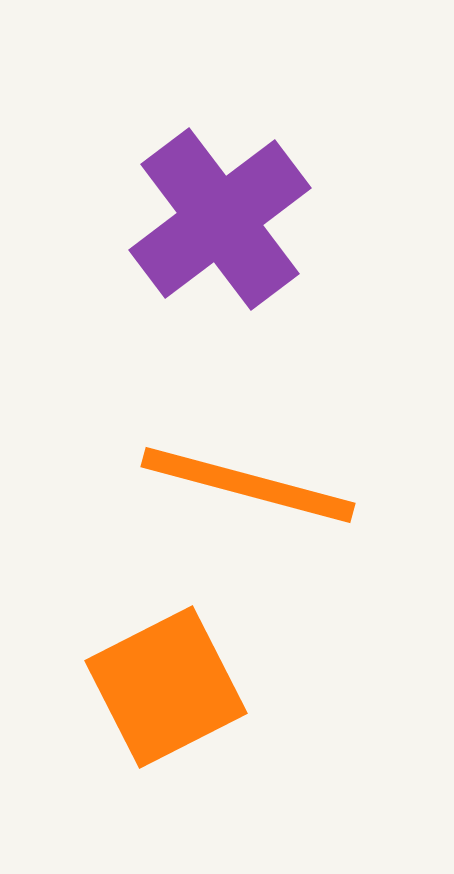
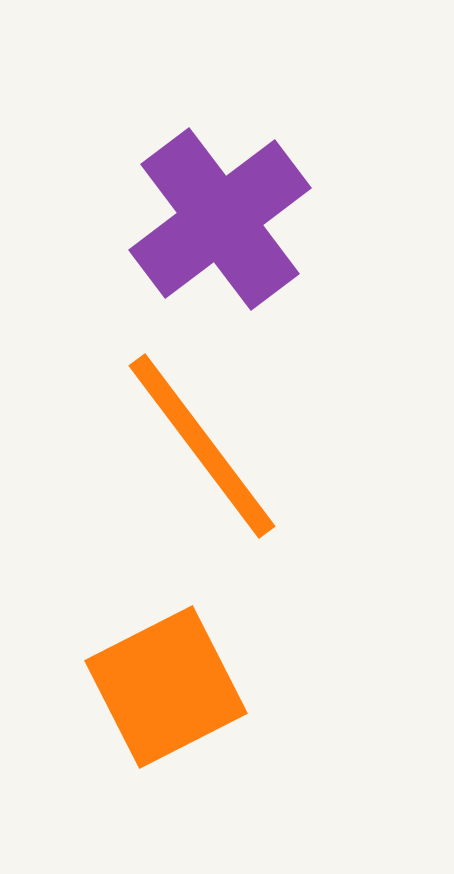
orange line: moved 46 px left, 39 px up; rotated 38 degrees clockwise
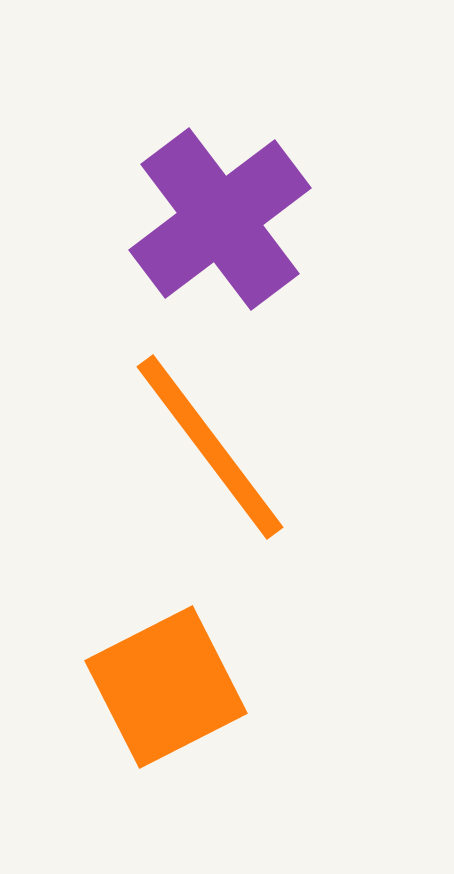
orange line: moved 8 px right, 1 px down
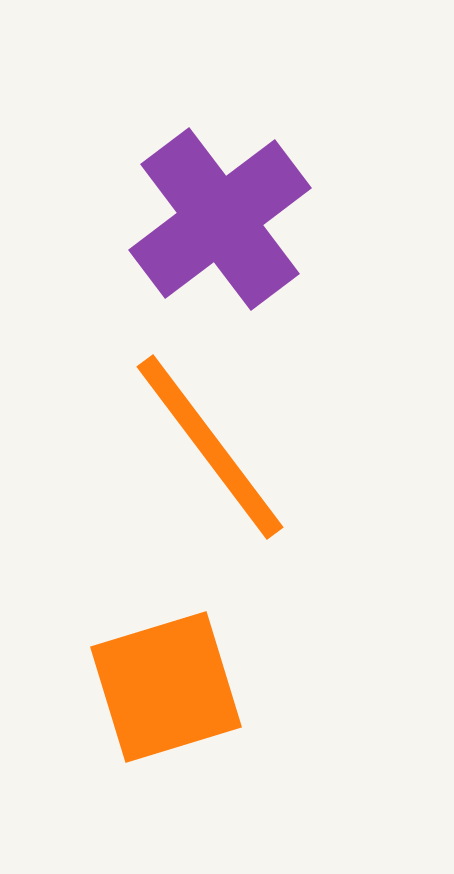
orange square: rotated 10 degrees clockwise
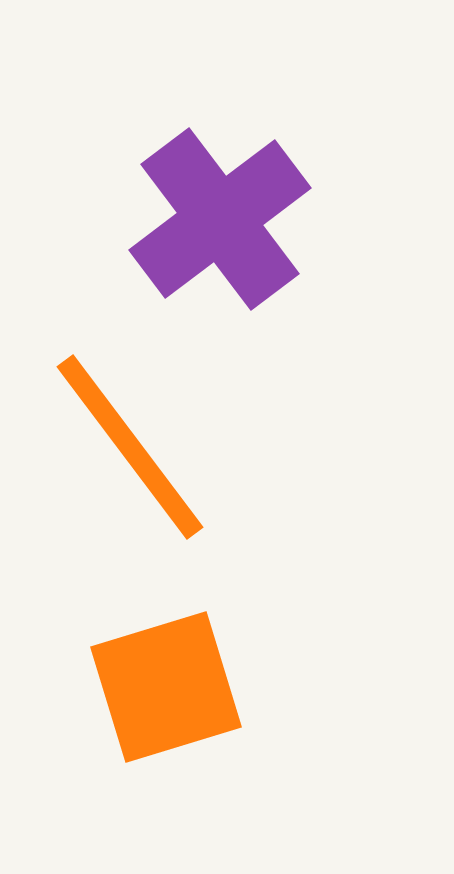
orange line: moved 80 px left
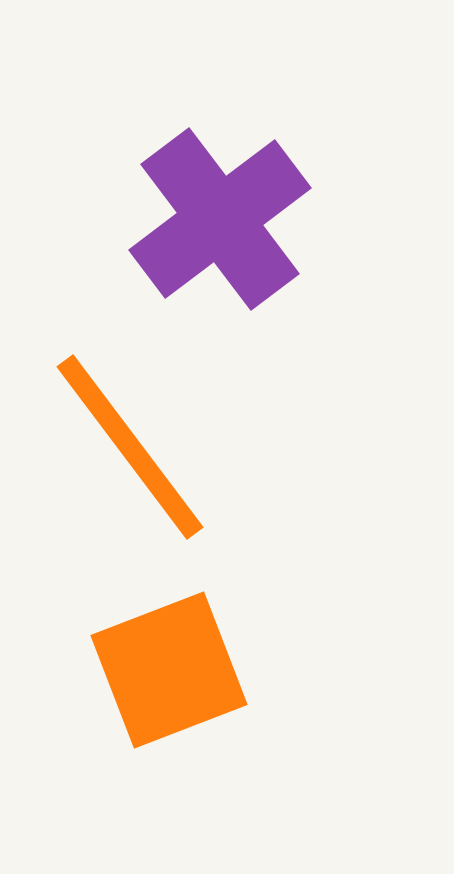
orange square: moved 3 px right, 17 px up; rotated 4 degrees counterclockwise
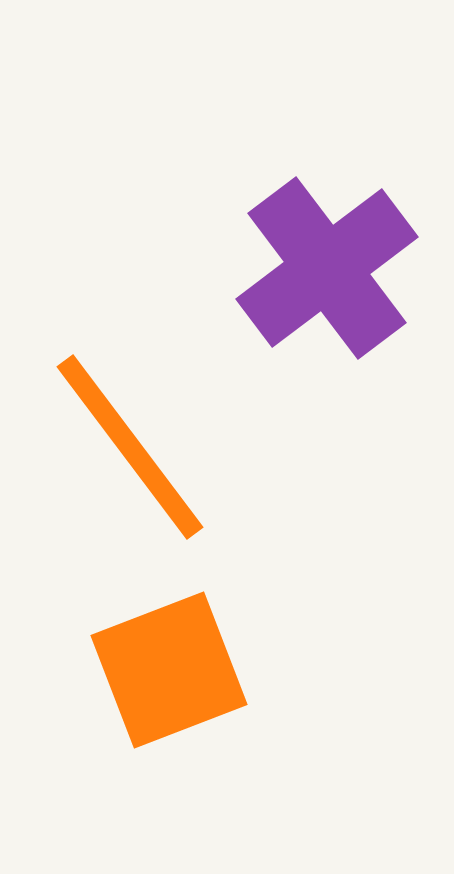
purple cross: moved 107 px right, 49 px down
